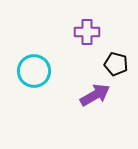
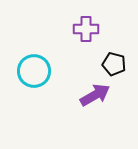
purple cross: moved 1 px left, 3 px up
black pentagon: moved 2 px left
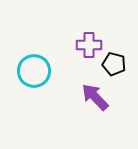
purple cross: moved 3 px right, 16 px down
purple arrow: moved 2 px down; rotated 104 degrees counterclockwise
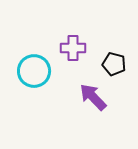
purple cross: moved 16 px left, 3 px down
purple arrow: moved 2 px left
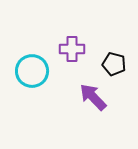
purple cross: moved 1 px left, 1 px down
cyan circle: moved 2 px left
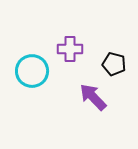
purple cross: moved 2 px left
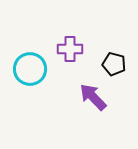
cyan circle: moved 2 px left, 2 px up
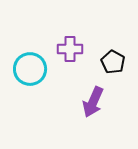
black pentagon: moved 1 px left, 2 px up; rotated 15 degrees clockwise
purple arrow: moved 5 px down; rotated 112 degrees counterclockwise
